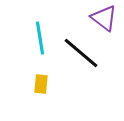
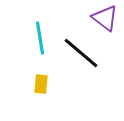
purple triangle: moved 1 px right
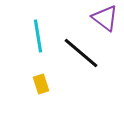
cyan line: moved 2 px left, 2 px up
yellow rectangle: rotated 24 degrees counterclockwise
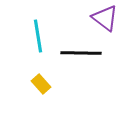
black line: rotated 39 degrees counterclockwise
yellow rectangle: rotated 24 degrees counterclockwise
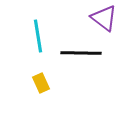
purple triangle: moved 1 px left
yellow rectangle: moved 1 px up; rotated 18 degrees clockwise
